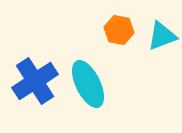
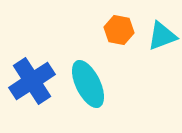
blue cross: moved 3 px left
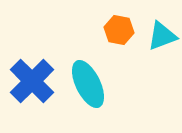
blue cross: rotated 12 degrees counterclockwise
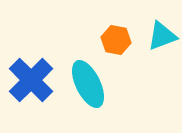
orange hexagon: moved 3 px left, 10 px down
blue cross: moved 1 px left, 1 px up
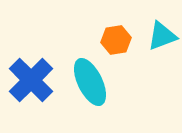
orange hexagon: rotated 20 degrees counterclockwise
cyan ellipse: moved 2 px right, 2 px up
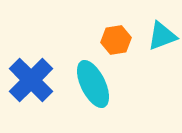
cyan ellipse: moved 3 px right, 2 px down
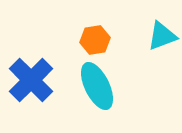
orange hexagon: moved 21 px left
cyan ellipse: moved 4 px right, 2 px down
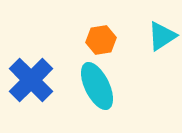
cyan triangle: rotated 12 degrees counterclockwise
orange hexagon: moved 6 px right
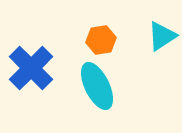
blue cross: moved 12 px up
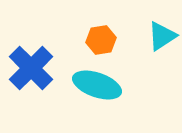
cyan ellipse: moved 1 px up; rotated 45 degrees counterclockwise
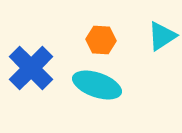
orange hexagon: rotated 12 degrees clockwise
